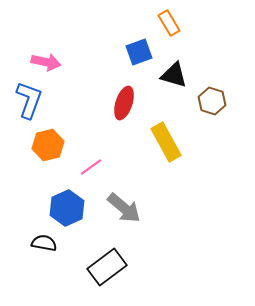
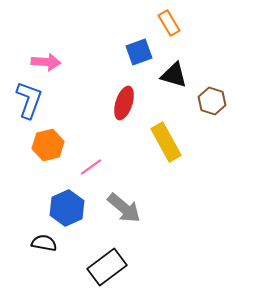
pink arrow: rotated 8 degrees counterclockwise
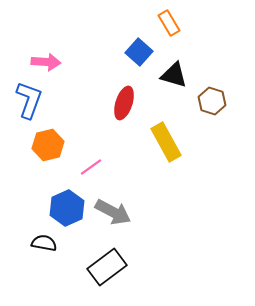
blue square: rotated 28 degrees counterclockwise
gray arrow: moved 11 px left, 4 px down; rotated 12 degrees counterclockwise
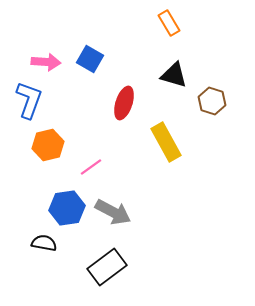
blue square: moved 49 px left, 7 px down; rotated 12 degrees counterclockwise
blue hexagon: rotated 16 degrees clockwise
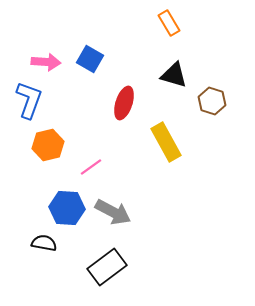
blue hexagon: rotated 12 degrees clockwise
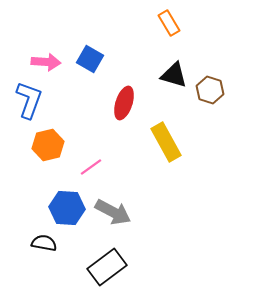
brown hexagon: moved 2 px left, 11 px up
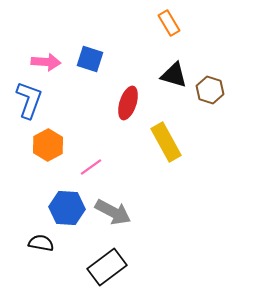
blue square: rotated 12 degrees counterclockwise
red ellipse: moved 4 px right
orange hexagon: rotated 16 degrees counterclockwise
black semicircle: moved 3 px left
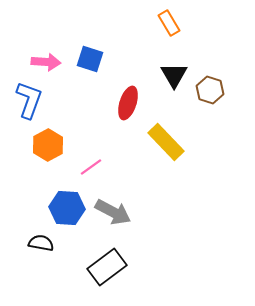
black triangle: rotated 44 degrees clockwise
yellow rectangle: rotated 15 degrees counterclockwise
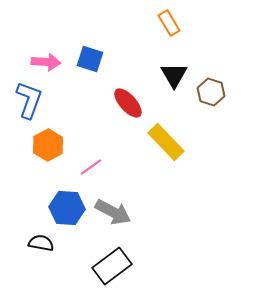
brown hexagon: moved 1 px right, 2 px down
red ellipse: rotated 60 degrees counterclockwise
black rectangle: moved 5 px right, 1 px up
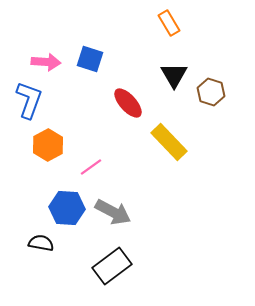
yellow rectangle: moved 3 px right
